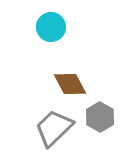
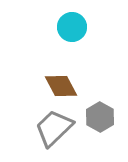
cyan circle: moved 21 px right
brown diamond: moved 9 px left, 2 px down
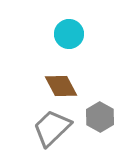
cyan circle: moved 3 px left, 7 px down
gray trapezoid: moved 2 px left
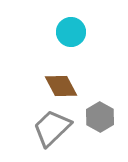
cyan circle: moved 2 px right, 2 px up
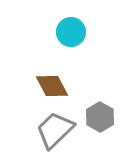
brown diamond: moved 9 px left
gray trapezoid: moved 3 px right, 2 px down
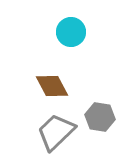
gray hexagon: rotated 20 degrees counterclockwise
gray trapezoid: moved 1 px right, 2 px down
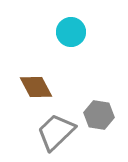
brown diamond: moved 16 px left, 1 px down
gray hexagon: moved 1 px left, 2 px up
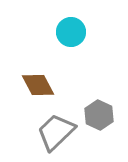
brown diamond: moved 2 px right, 2 px up
gray hexagon: rotated 16 degrees clockwise
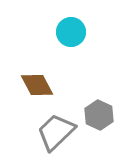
brown diamond: moved 1 px left
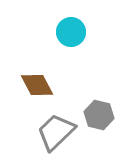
gray hexagon: rotated 12 degrees counterclockwise
